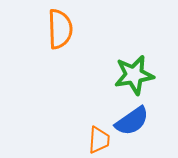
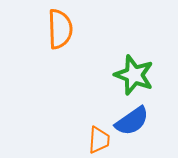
green star: rotated 30 degrees clockwise
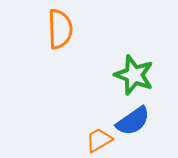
blue semicircle: moved 1 px right
orange trapezoid: rotated 124 degrees counterclockwise
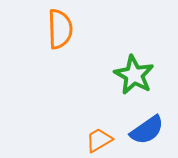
green star: rotated 9 degrees clockwise
blue semicircle: moved 14 px right, 9 px down
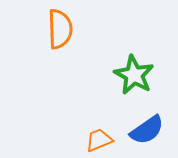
orange trapezoid: rotated 8 degrees clockwise
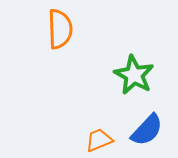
blue semicircle: rotated 12 degrees counterclockwise
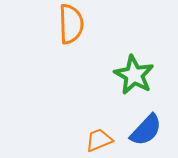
orange semicircle: moved 11 px right, 5 px up
blue semicircle: moved 1 px left
